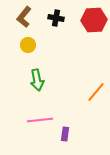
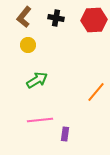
green arrow: rotated 110 degrees counterclockwise
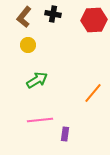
black cross: moved 3 px left, 4 px up
orange line: moved 3 px left, 1 px down
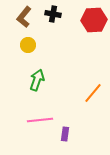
green arrow: rotated 40 degrees counterclockwise
